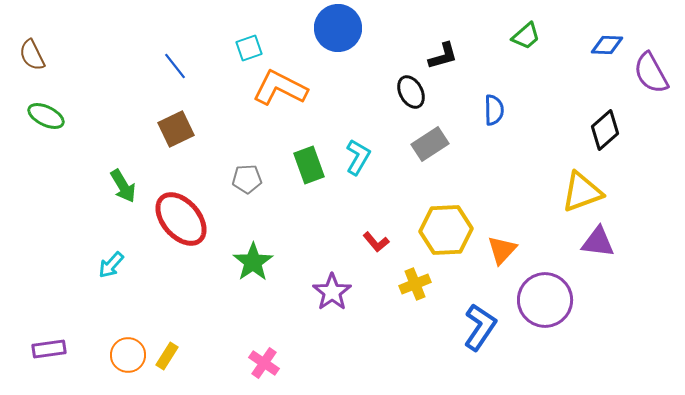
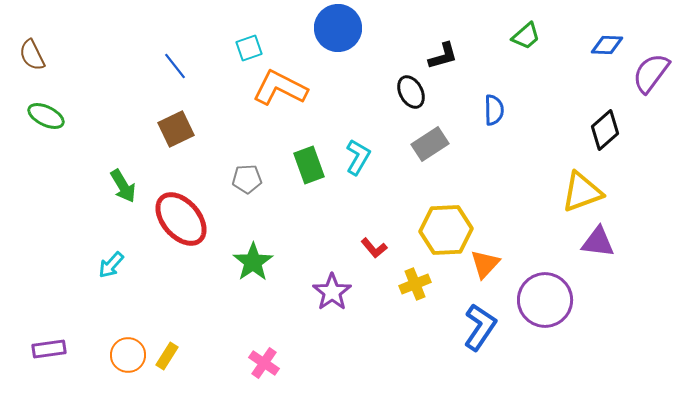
purple semicircle: rotated 66 degrees clockwise
red L-shape: moved 2 px left, 6 px down
orange triangle: moved 17 px left, 14 px down
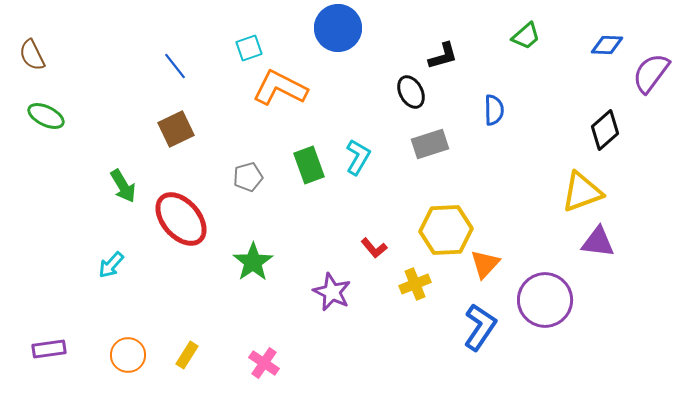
gray rectangle: rotated 15 degrees clockwise
gray pentagon: moved 1 px right, 2 px up; rotated 12 degrees counterclockwise
purple star: rotated 12 degrees counterclockwise
yellow rectangle: moved 20 px right, 1 px up
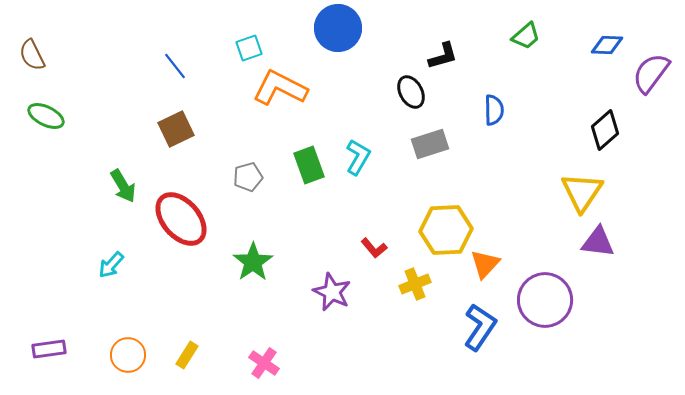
yellow triangle: rotated 36 degrees counterclockwise
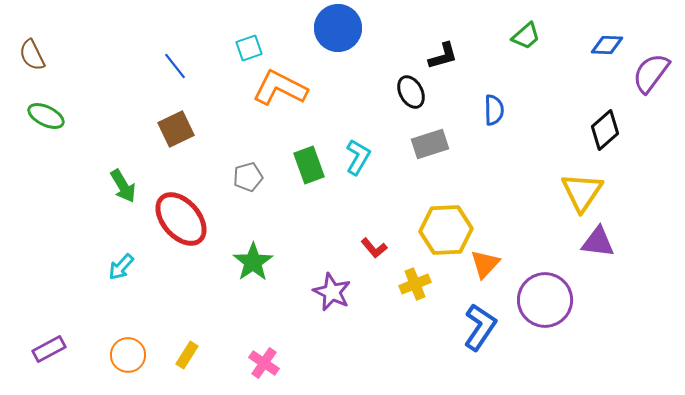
cyan arrow: moved 10 px right, 2 px down
purple rectangle: rotated 20 degrees counterclockwise
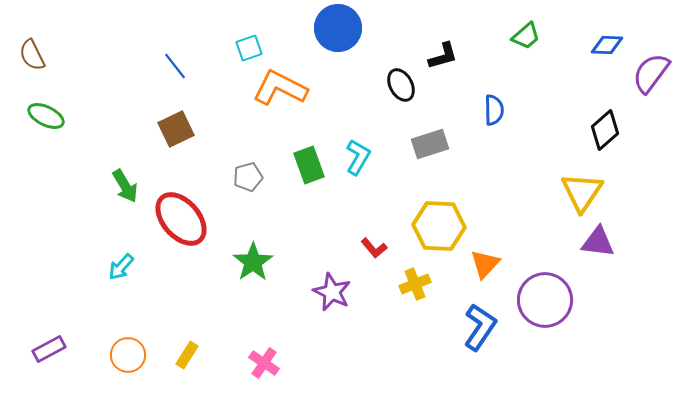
black ellipse: moved 10 px left, 7 px up
green arrow: moved 2 px right
yellow hexagon: moved 7 px left, 4 px up; rotated 6 degrees clockwise
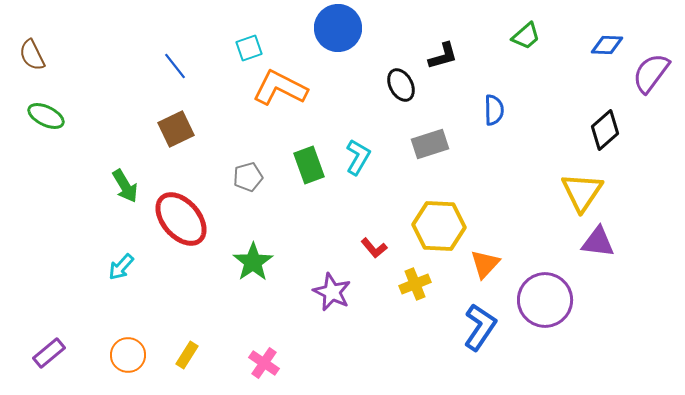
purple rectangle: moved 4 px down; rotated 12 degrees counterclockwise
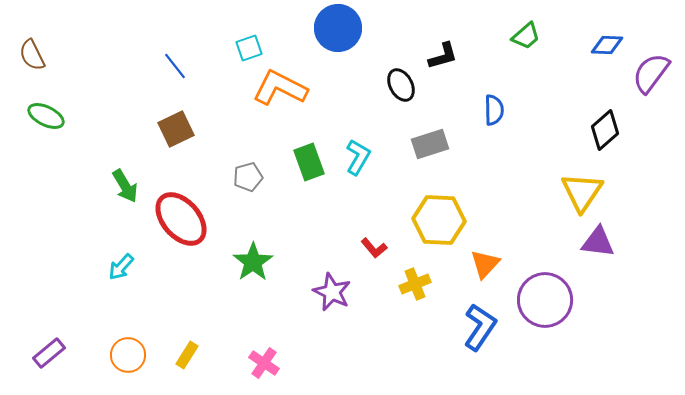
green rectangle: moved 3 px up
yellow hexagon: moved 6 px up
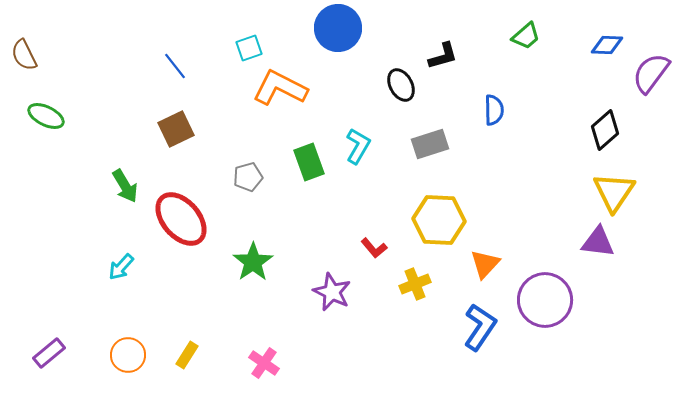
brown semicircle: moved 8 px left
cyan L-shape: moved 11 px up
yellow triangle: moved 32 px right
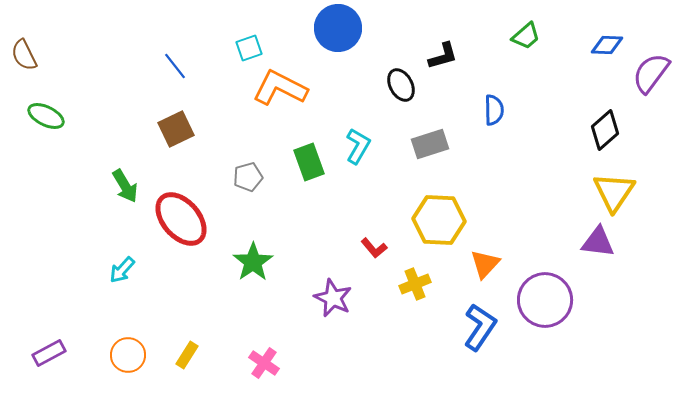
cyan arrow: moved 1 px right, 3 px down
purple star: moved 1 px right, 6 px down
purple rectangle: rotated 12 degrees clockwise
